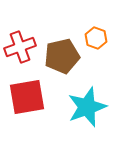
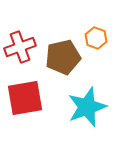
brown pentagon: moved 1 px right, 1 px down
red square: moved 2 px left, 1 px down
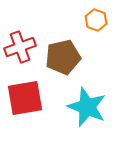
orange hexagon: moved 18 px up
cyan star: rotated 30 degrees counterclockwise
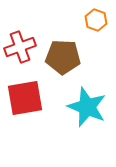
brown pentagon: rotated 16 degrees clockwise
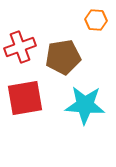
orange hexagon: rotated 15 degrees counterclockwise
brown pentagon: rotated 12 degrees counterclockwise
cyan star: moved 2 px left, 2 px up; rotated 18 degrees counterclockwise
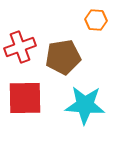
red square: rotated 9 degrees clockwise
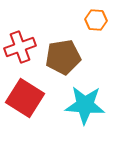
red square: rotated 33 degrees clockwise
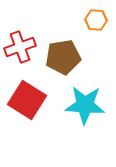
red square: moved 2 px right, 2 px down
